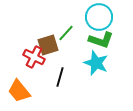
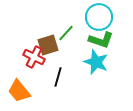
cyan star: moved 1 px up
black line: moved 2 px left
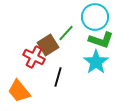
cyan circle: moved 4 px left
brown square: rotated 15 degrees counterclockwise
cyan star: rotated 15 degrees clockwise
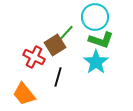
brown square: moved 7 px right
orange trapezoid: moved 5 px right, 3 px down
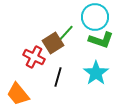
brown square: moved 2 px left, 2 px up
cyan star: moved 11 px down
orange trapezoid: moved 6 px left
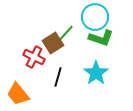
green L-shape: moved 2 px up
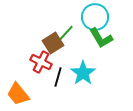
green L-shape: rotated 40 degrees clockwise
red cross: moved 7 px right, 5 px down
cyan star: moved 13 px left
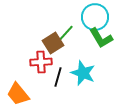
red cross: rotated 30 degrees counterclockwise
cyan star: rotated 15 degrees counterclockwise
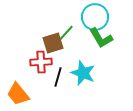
brown square: rotated 15 degrees clockwise
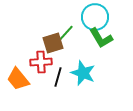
orange trapezoid: moved 15 px up
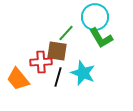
brown square: moved 4 px right, 8 px down; rotated 25 degrees clockwise
